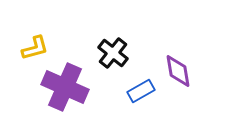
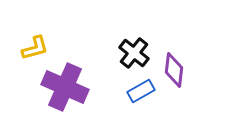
black cross: moved 21 px right
purple diamond: moved 4 px left, 1 px up; rotated 16 degrees clockwise
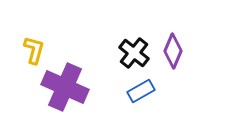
yellow L-shape: moved 1 px left, 2 px down; rotated 60 degrees counterclockwise
purple diamond: moved 1 px left, 19 px up; rotated 16 degrees clockwise
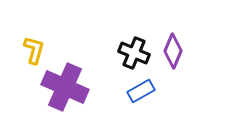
black cross: rotated 16 degrees counterclockwise
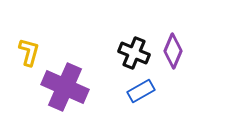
yellow L-shape: moved 5 px left, 2 px down
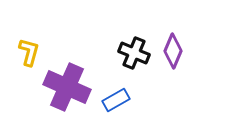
purple cross: moved 2 px right
blue rectangle: moved 25 px left, 9 px down
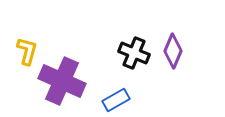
yellow L-shape: moved 2 px left, 1 px up
purple cross: moved 5 px left, 6 px up
